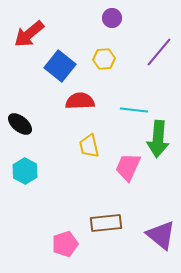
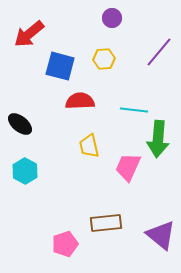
blue square: rotated 24 degrees counterclockwise
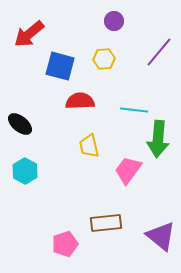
purple circle: moved 2 px right, 3 px down
pink trapezoid: moved 3 px down; rotated 12 degrees clockwise
purple triangle: moved 1 px down
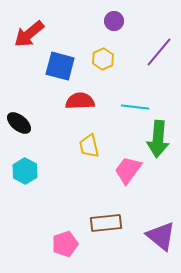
yellow hexagon: moved 1 px left; rotated 20 degrees counterclockwise
cyan line: moved 1 px right, 3 px up
black ellipse: moved 1 px left, 1 px up
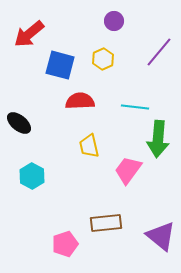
blue square: moved 1 px up
cyan hexagon: moved 7 px right, 5 px down
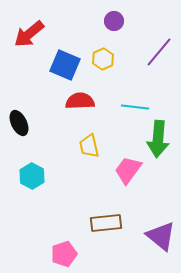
blue square: moved 5 px right; rotated 8 degrees clockwise
black ellipse: rotated 25 degrees clockwise
pink pentagon: moved 1 px left, 10 px down
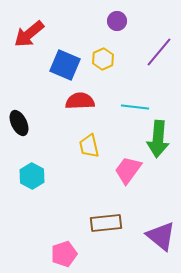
purple circle: moved 3 px right
